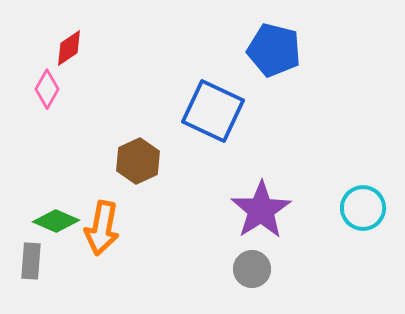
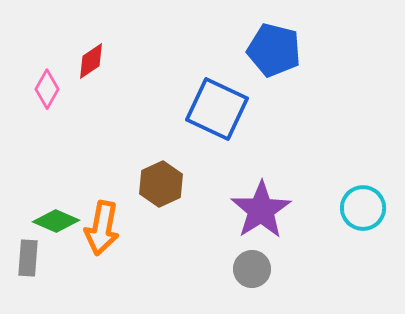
red diamond: moved 22 px right, 13 px down
blue square: moved 4 px right, 2 px up
brown hexagon: moved 23 px right, 23 px down
gray rectangle: moved 3 px left, 3 px up
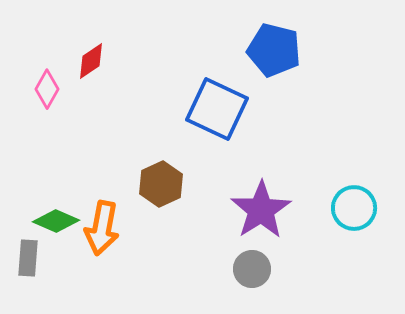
cyan circle: moved 9 px left
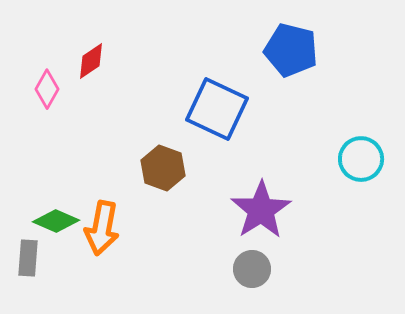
blue pentagon: moved 17 px right
brown hexagon: moved 2 px right, 16 px up; rotated 15 degrees counterclockwise
cyan circle: moved 7 px right, 49 px up
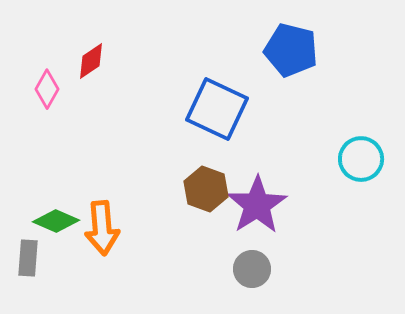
brown hexagon: moved 43 px right, 21 px down
purple star: moved 4 px left, 5 px up
orange arrow: rotated 16 degrees counterclockwise
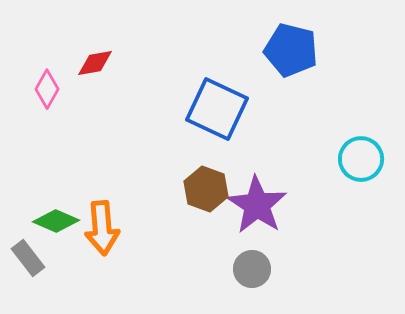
red diamond: moved 4 px right, 2 px down; rotated 24 degrees clockwise
purple star: rotated 6 degrees counterclockwise
gray rectangle: rotated 42 degrees counterclockwise
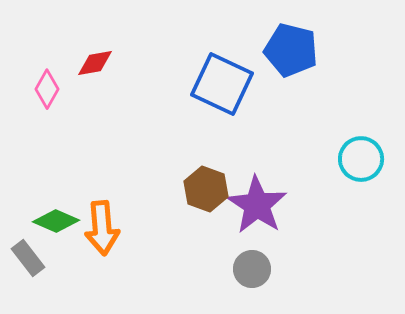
blue square: moved 5 px right, 25 px up
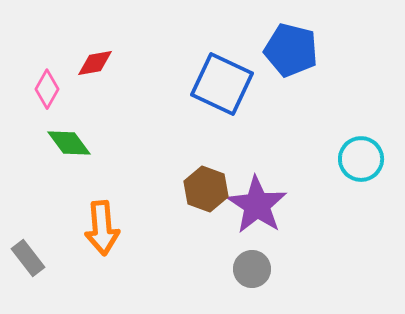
green diamond: moved 13 px right, 78 px up; rotated 30 degrees clockwise
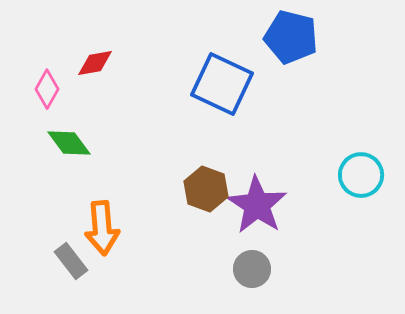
blue pentagon: moved 13 px up
cyan circle: moved 16 px down
gray rectangle: moved 43 px right, 3 px down
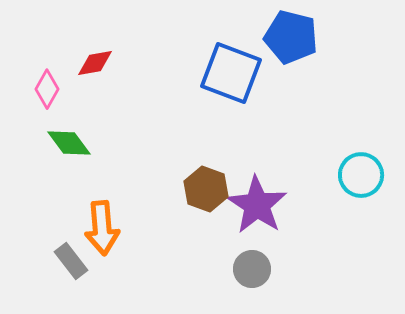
blue square: moved 9 px right, 11 px up; rotated 4 degrees counterclockwise
